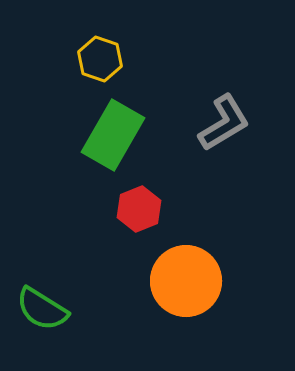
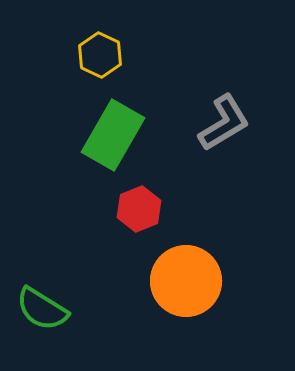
yellow hexagon: moved 4 px up; rotated 6 degrees clockwise
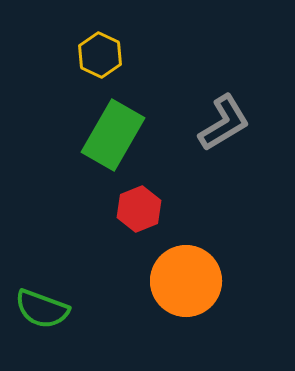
green semicircle: rotated 12 degrees counterclockwise
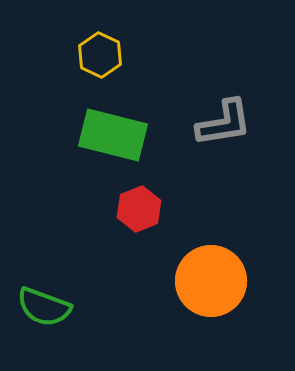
gray L-shape: rotated 22 degrees clockwise
green rectangle: rotated 74 degrees clockwise
orange circle: moved 25 px right
green semicircle: moved 2 px right, 2 px up
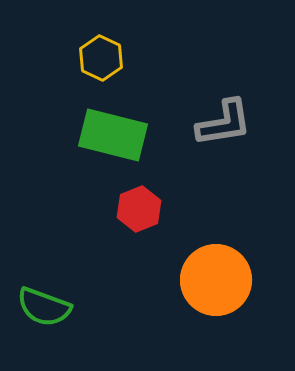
yellow hexagon: moved 1 px right, 3 px down
orange circle: moved 5 px right, 1 px up
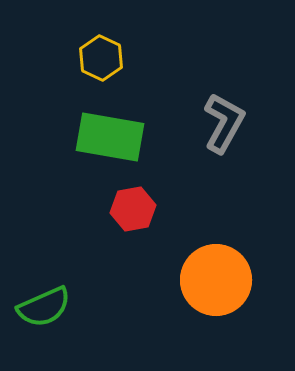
gray L-shape: rotated 52 degrees counterclockwise
green rectangle: moved 3 px left, 2 px down; rotated 4 degrees counterclockwise
red hexagon: moved 6 px left; rotated 12 degrees clockwise
green semicircle: rotated 44 degrees counterclockwise
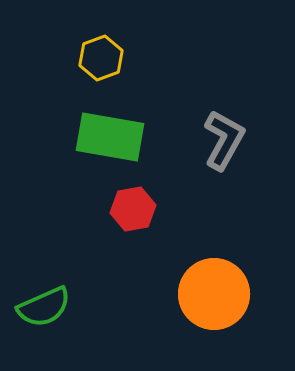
yellow hexagon: rotated 15 degrees clockwise
gray L-shape: moved 17 px down
orange circle: moved 2 px left, 14 px down
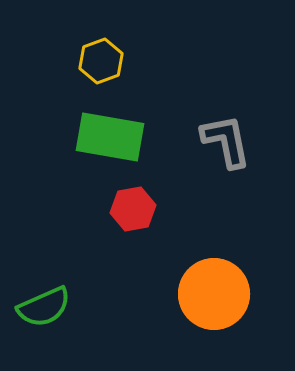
yellow hexagon: moved 3 px down
gray L-shape: moved 2 px right, 1 px down; rotated 40 degrees counterclockwise
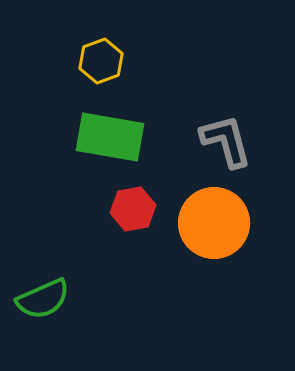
gray L-shape: rotated 4 degrees counterclockwise
orange circle: moved 71 px up
green semicircle: moved 1 px left, 8 px up
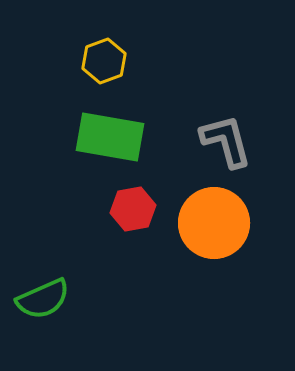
yellow hexagon: moved 3 px right
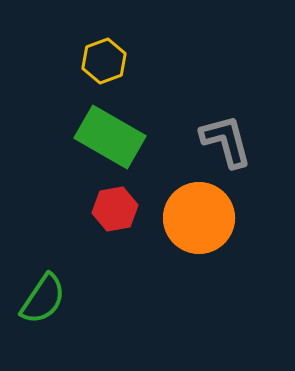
green rectangle: rotated 20 degrees clockwise
red hexagon: moved 18 px left
orange circle: moved 15 px left, 5 px up
green semicircle: rotated 32 degrees counterclockwise
